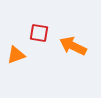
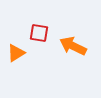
orange triangle: moved 2 px up; rotated 12 degrees counterclockwise
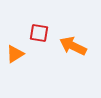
orange triangle: moved 1 px left, 1 px down
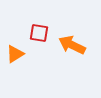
orange arrow: moved 1 px left, 1 px up
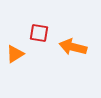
orange arrow: moved 1 px right, 2 px down; rotated 12 degrees counterclockwise
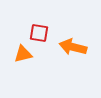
orange triangle: moved 8 px right; rotated 18 degrees clockwise
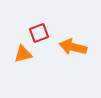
red square: rotated 30 degrees counterclockwise
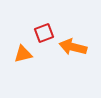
red square: moved 5 px right
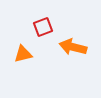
red square: moved 1 px left, 6 px up
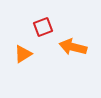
orange triangle: rotated 18 degrees counterclockwise
